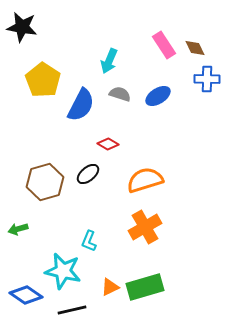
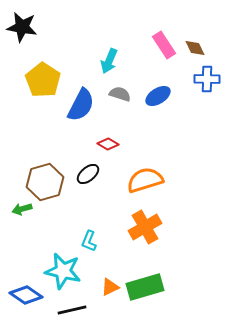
green arrow: moved 4 px right, 20 px up
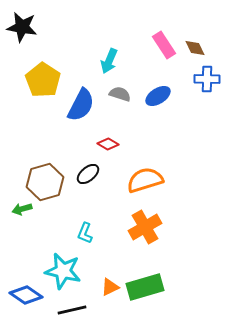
cyan L-shape: moved 4 px left, 8 px up
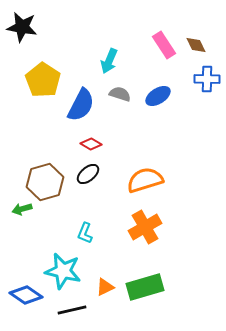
brown diamond: moved 1 px right, 3 px up
red diamond: moved 17 px left
orange triangle: moved 5 px left
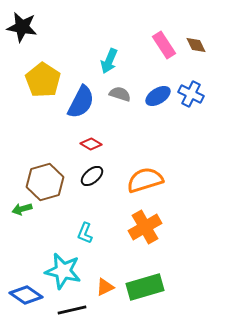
blue cross: moved 16 px left, 15 px down; rotated 25 degrees clockwise
blue semicircle: moved 3 px up
black ellipse: moved 4 px right, 2 px down
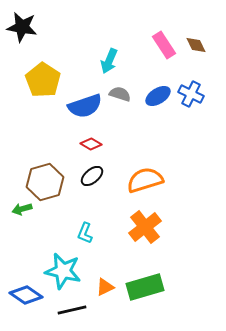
blue semicircle: moved 4 px right, 4 px down; rotated 44 degrees clockwise
orange cross: rotated 8 degrees counterclockwise
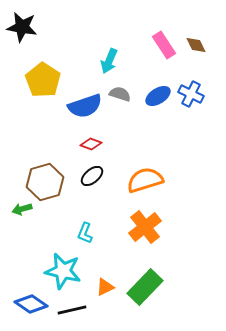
red diamond: rotated 10 degrees counterclockwise
green rectangle: rotated 30 degrees counterclockwise
blue diamond: moved 5 px right, 9 px down
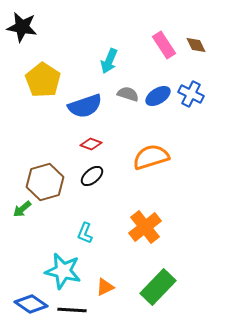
gray semicircle: moved 8 px right
orange semicircle: moved 6 px right, 23 px up
green arrow: rotated 24 degrees counterclockwise
green rectangle: moved 13 px right
black line: rotated 16 degrees clockwise
